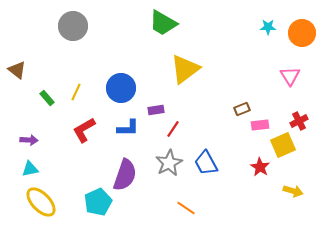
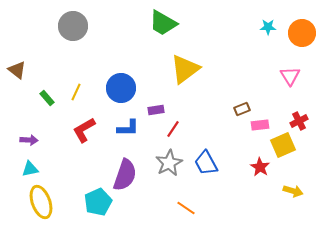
yellow ellipse: rotated 24 degrees clockwise
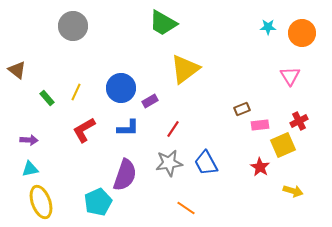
purple rectangle: moved 6 px left, 9 px up; rotated 21 degrees counterclockwise
gray star: rotated 20 degrees clockwise
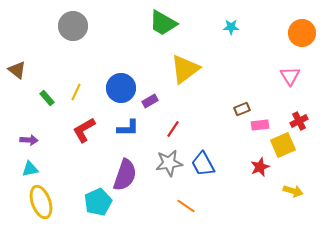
cyan star: moved 37 px left
blue trapezoid: moved 3 px left, 1 px down
red star: rotated 18 degrees clockwise
orange line: moved 2 px up
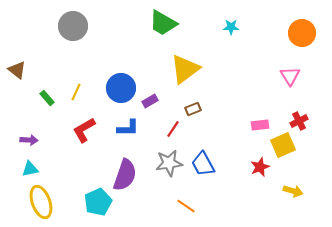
brown rectangle: moved 49 px left
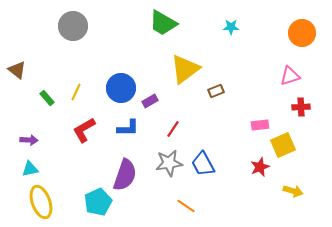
pink triangle: rotated 45 degrees clockwise
brown rectangle: moved 23 px right, 18 px up
red cross: moved 2 px right, 14 px up; rotated 24 degrees clockwise
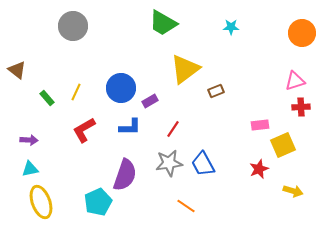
pink triangle: moved 5 px right, 5 px down
blue L-shape: moved 2 px right, 1 px up
red star: moved 1 px left, 2 px down
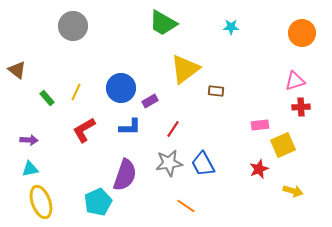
brown rectangle: rotated 28 degrees clockwise
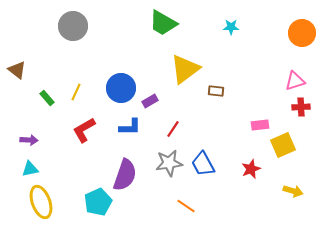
red star: moved 8 px left
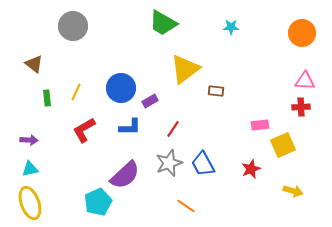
brown triangle: moved 17 px right, 6 px up
pink triangle: moved 10 px right; rotated 20 degrees clockwise
green rectangle: rotated 35 degrees clockwise
gray star: rotated 12 degrees counterclockwise
purple semicircle: rotated 28 degrees clockwise
yellow ellipse: moved 11 px left, 1 px down
